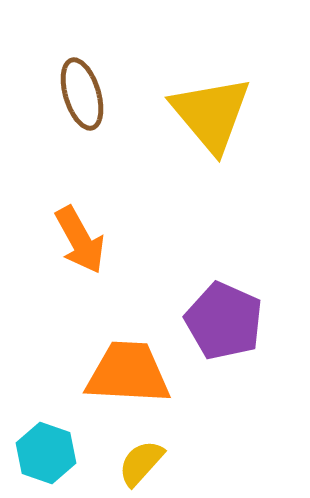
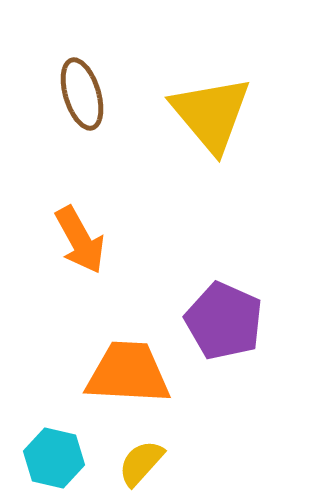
cyan hexagon: moved 8 px right, 5 px down; rotated 6 degrees counterclockwise
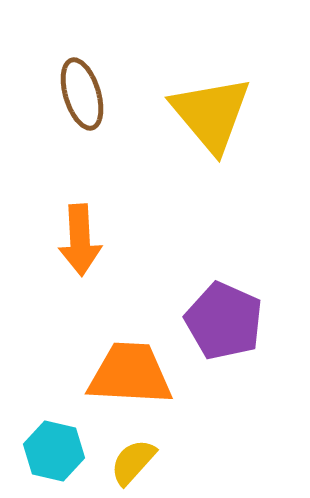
orange arrow: rotated 26 degrees clockwise
orange trapezoid: moved 2 px right, 1 px down
cyan hexagon: moved 7 px up
yellow semicircle: moved 8 px left, 1 px up
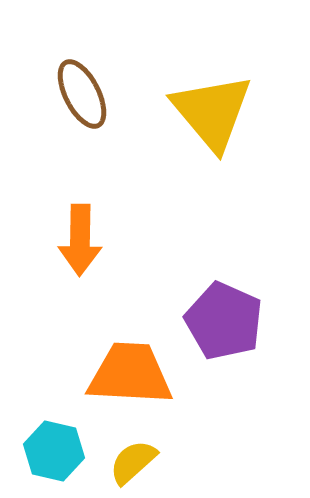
brown ellipse: rotated 10 degrees counterclockwise
yellow triangle: moved 1 px right, 2 px up
orange arrow: rotated 4 degrees clockwise
yellow semicircle: rotated 6 degrees clockwise
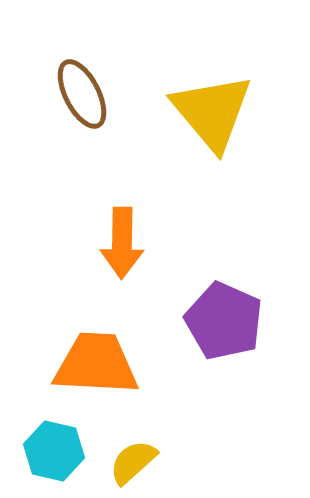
orange arrow: moved 42 px right, 3 px down
orange trapezoid: moved 34 px left, 10 px up
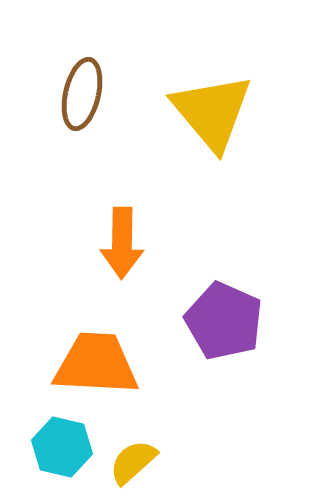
brown ellipse: rotated 40 degrees clockwise
cyan hexagon: moved 8 px right, 4 px up
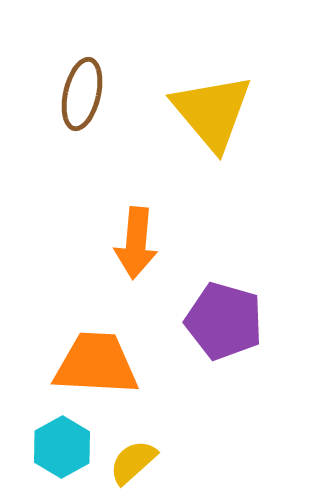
orange arrow: moved 14 px right; rotated 4 degrees clockwise
purple pentagon: rotated 8 degrees counterclockwise
cyan hexagon: rotated 18 degrees clockwise
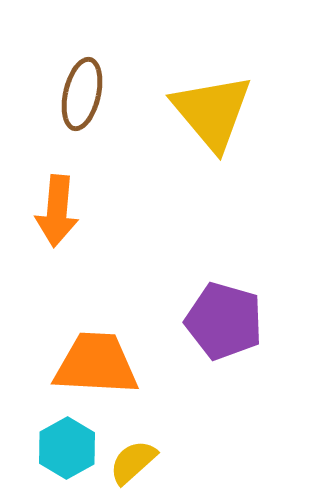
orange arrow: moved 79 px left, 32 px up
cyan hexagon: moved 5 px right, 1 px down
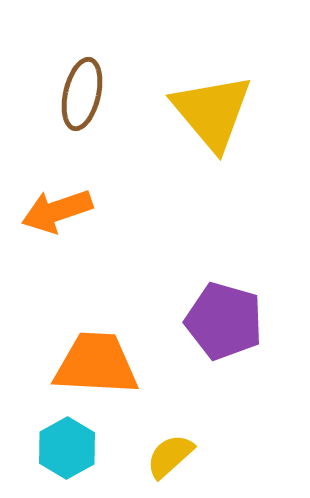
orange arrow: rotated 66 degrees clockwise
yellow semicircle: moved 37 px right, 6 px up
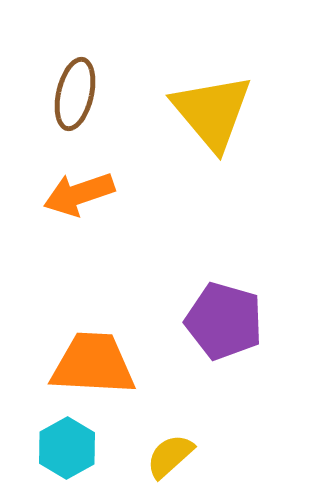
brown ellipse: moved 7 px left
orange arrow: moved 22 px right, 17 px up
orange trapezoid: moved 3 px left
